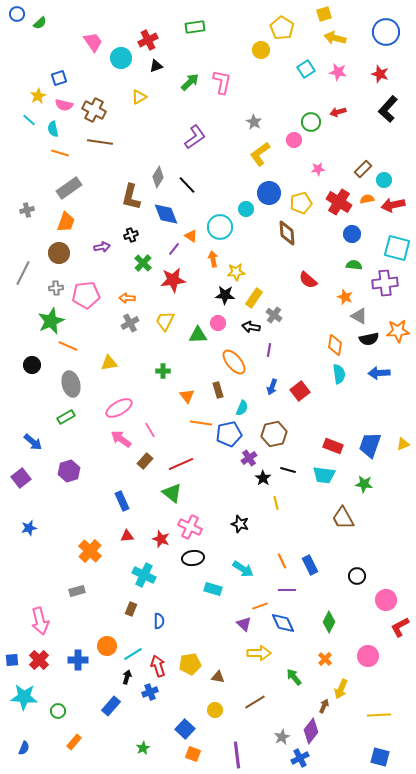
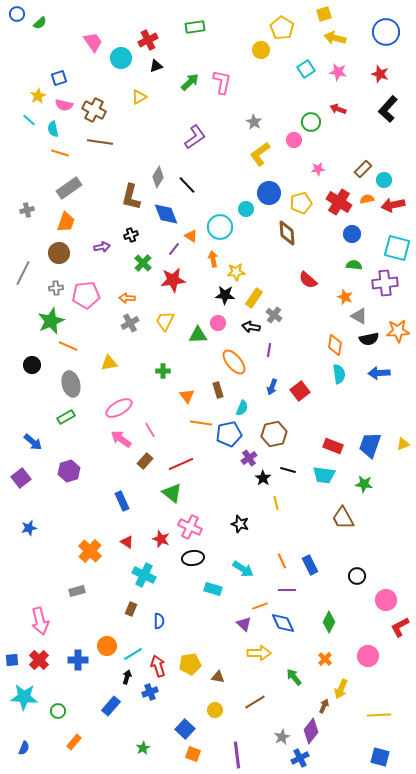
red arrow at (338, 112): moved 3 px up; rotated 35 degrees clockwise
red triangle at (127, 536): moved 6 px down; rotated 40 degrees clockwise
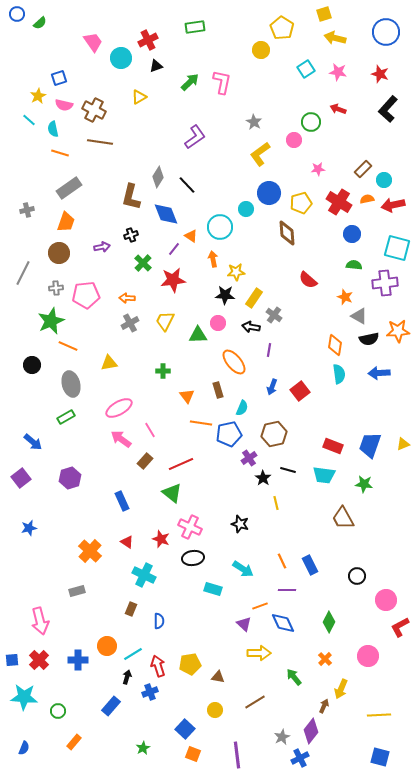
purple hexagon at (69, 471): moved 1 px right, 7 px down
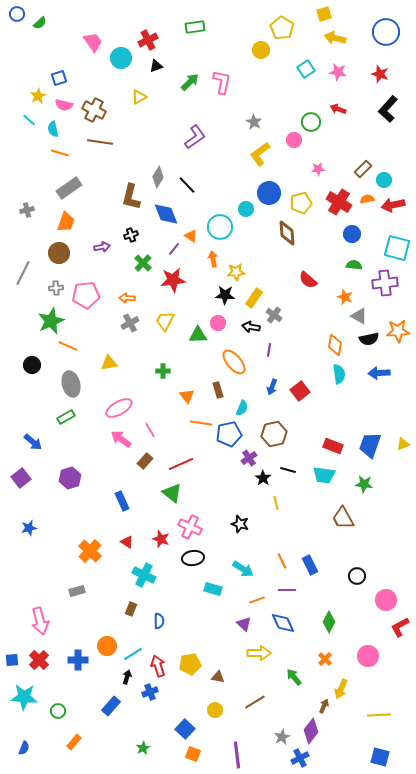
orange line at (260, 606): moved 3 px left, 6 px up
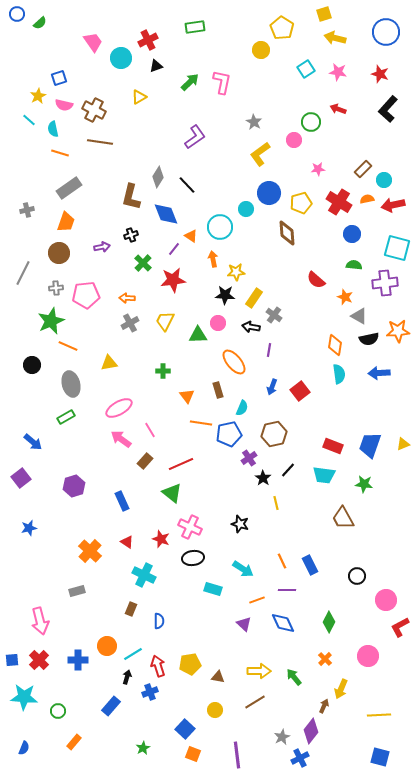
red semicircle at (308, 280): moved 8 px right
black line at (288, 470): rotated 63 degrees counterclockwise
purple hexagon at (70, 478): moved 4 px right, 8 px down
yellow arrow at (259, 653): moved 18 px down
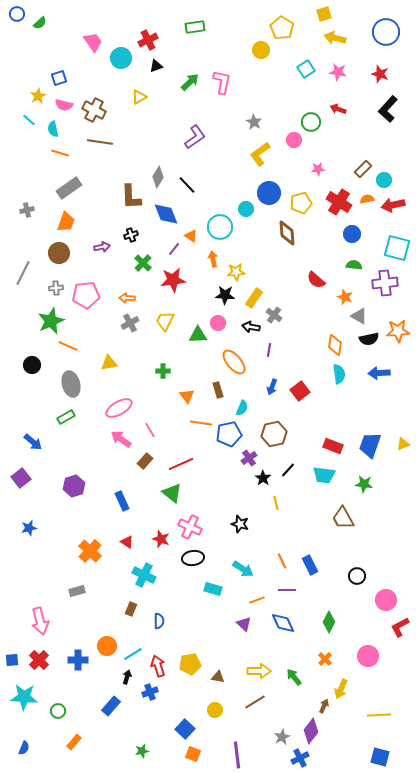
brown L-shape at (131, 197): rotated 16 degrees counterclockwise
green star at (143, 748): moved 1 px left, 3 px down; rotated 16 degrees clockwise
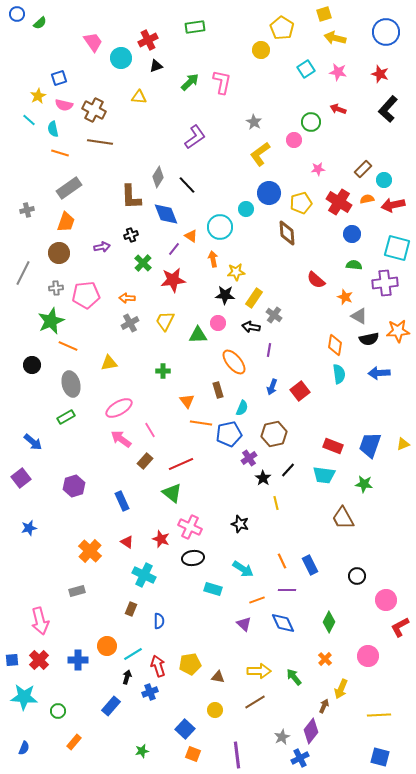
yellow triangle at (139, 97): rotated 35 degrees clockwise
orange triangle at (187, 396): moved 5 px down
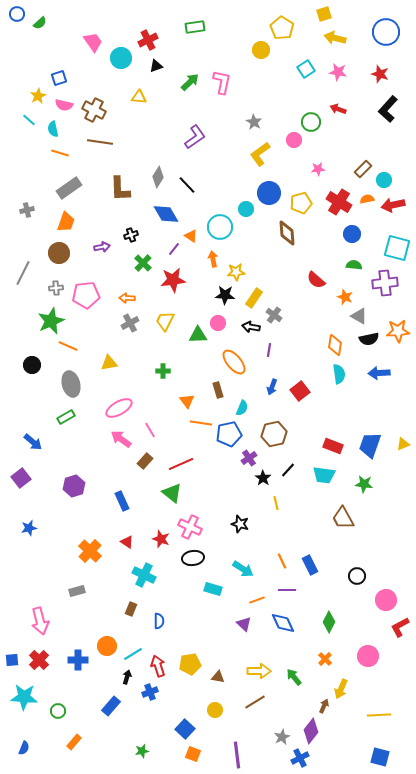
brown L-shape at (131, 197): moved 11 px left, 8 px up
blue diamond at (166, 214): rotated 8 degrees counterclockwise
